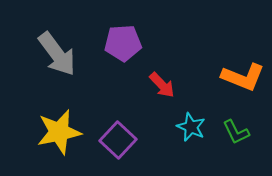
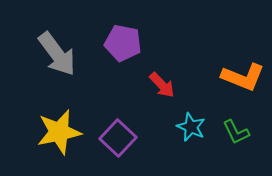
purple pentagon: rotated 15 degrees clockwise
purple square: moved 2 px up
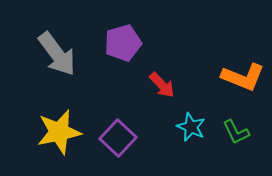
purple pentagon: rotated 27 degrees counterclockwise
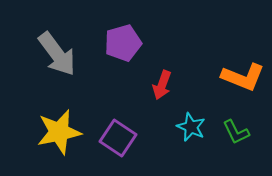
red arrow: rotated 64 degrees clockwise
purple square: rotated 9 degrees counterclockwise
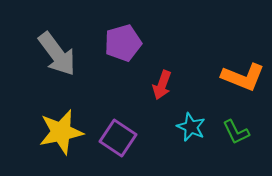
yellow star: moved 2 px right
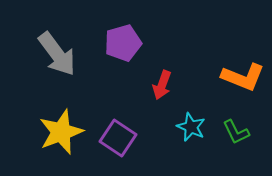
yellow star: rotated 9 degrees counterclockwise
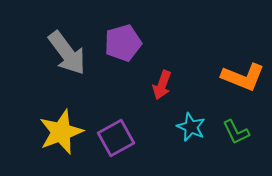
gray arrow: moved 10 px right, 1 px up
purple square: moved 2 px left; rotated 27 degrees clockwise
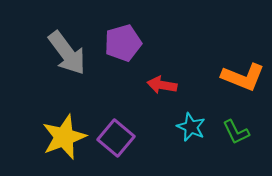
red arrow: rotated 80 degrees clockwise
yellow star: moved 3 px right, 5 px down
purple square: rotated 21 degrees counterclockwise
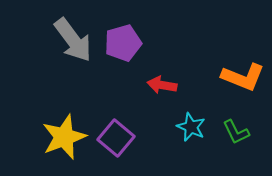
gray arrow: moved 6 px right, 13 px up
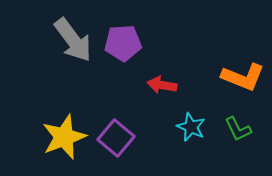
purple pentagon: rotated 12 degrees clockwise
green L-shape: moved 2 px right, 3 px up
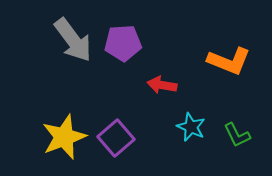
orange L-shape: moved 14 px left, 16 px up
green L-shape: moved 1 px left, 6 px down
purple square: rotated 9 degrees clockwise
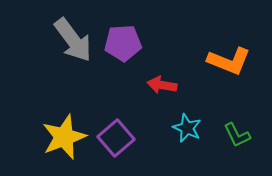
cyan star: moved 4 px left, 1 px down
